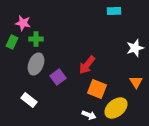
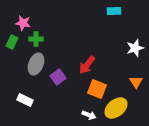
white rectangle: moved 4 px left; rotated 14 degrees counterclockwise
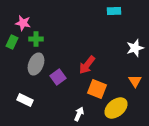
orange triangle: moved 1 px left, 1 px up
white arrow: moved 10 px left, 1 px up; rotated 88 degrees counterclockwise
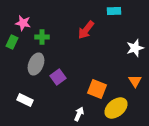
green cross: moved 6 px right, 2 px up
red arrow: moved 1 px left, 35 px up
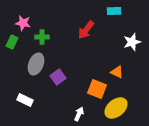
white star: moved 3 px left, 6 px up
orange triangle: moved 18 px left, 9 px up; rotated 32 degrees counterclockwise
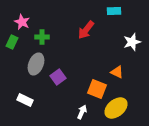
pink star: moved 1 px left, 1 px up; rotated 14 degrees clockwise
white arrow: moved 3 px right, 2 px up
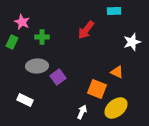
gray ellipse: moved 1 px right, 2 px down; rotated 65 degrees clockwise
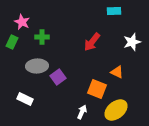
red arrow: moved 6 px right, 12 px down
white rectangle: moved 1 px up
yellow ellipse: moved 2 px down
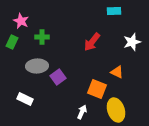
pink star: moved 1 px left, 1 px up
yellow ellipse: rotated 70 degrees counterclockwise
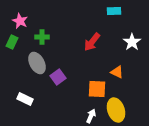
pink star: moved 1 px left
white star: rotated 18 degrees counterclockwise
gray ellipse: moved 3 px up; rotated 65 degrees clockwise
orange square: rotated 18 degrees counterclockwise
white arrow: moved 9 px right, 4 px down
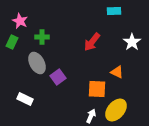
yellow ellipse: rotated 60 degrees clockwise
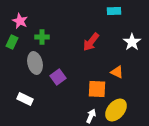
red arrow: moved 1 px left
gray ellipse: moved 2 px left; rotated 15 degrees clockwise
